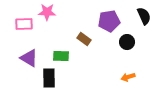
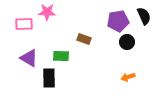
purple pentagon: moved 9 px right
brown rectangle: rotated 16 degrees counterclockwise
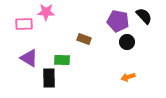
pink star: moved 1 px left
black semicircle: rotated 18 degrees counterclockwise
purple pentagon: rotated 20 degrees clockwise
green rectangle: moved 1 px right, 4 px down
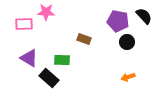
black rectangle: rotated 48 degrees counterclockwise
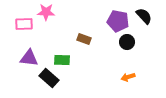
purple triangle: rotated 24 degrees counterclockwise
